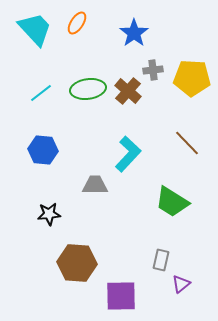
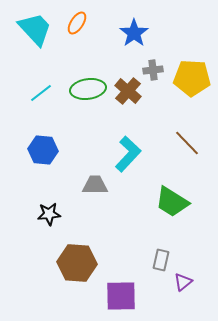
purple triangle: moved 2 px right, 2 px up
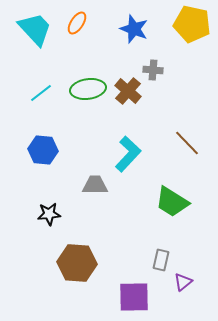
blue star: moved 4 px up; rotated 16 degrees counterclockwise
gray cross: rotated 12 degrees clockwise
yellow pentagon: moved 54 px up; rotated 9 degrees clockwise
purple square: moved 13 px right, 1 px down
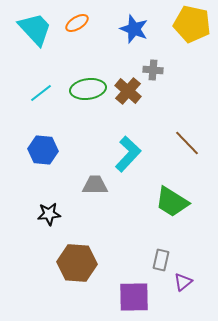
orange ellipse: rotated 25 degrees clockwise
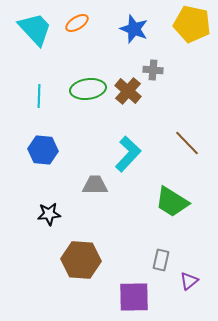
cyan line: moved 2 px left, 3 px down; rotated 50 degrees counterclockwise
brown hexagon: moved 4 px right, 3 px up
purple triangle: moved 6 px right, 1 px up
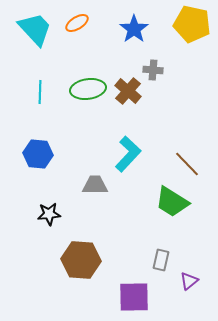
blue star: rotated 16 degrees clockwise
cyan line: moved 1 px right, 4 px up
brown line: moved 21 px down
blue hexagon: moved 5 px left, 4 px down
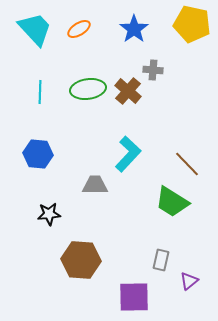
orange ellipse: moved 2 px right, 6 px down
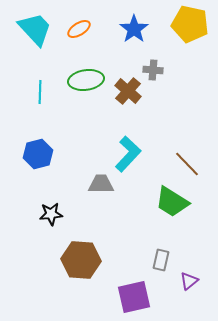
yellow pentagon: moved 2 px left
green ellipse: moved 2 px left, 9 px up
blue hexagon: rotated 20 degrees counterclockwise
gray trapezoid: moved 6 px right, 1 px up
black star: moved 2 px right
purple square: rotated 12 degrees counterclockwise
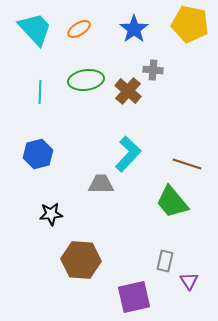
brown line: rotated 28 degrees counterclockwise
green trapezoid: rotated 18 degrees clockwise
gray rectangle: moved 4 px right, 1 px down
purple triangle: rotated 24 degrees counterclockwise
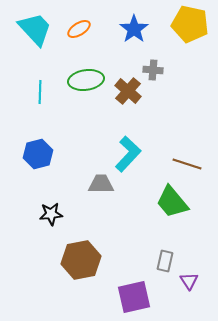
brown hexagon: rotated 15 degrees counterclockwise
